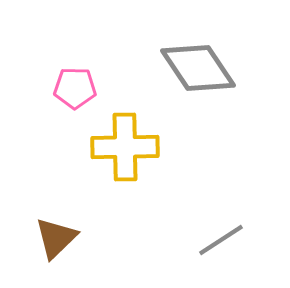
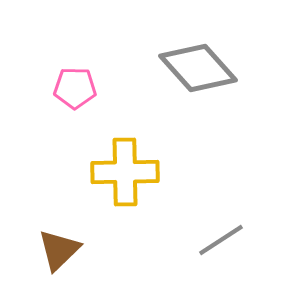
gray diamond: rotated 8 degrees counterclockwise
yellow cross: moved 25 px down
brown triangle: moved 3 px right, 12 px down
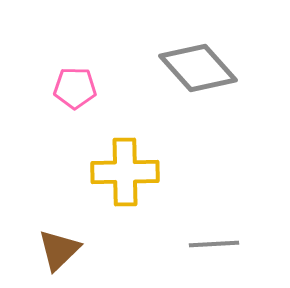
gray line: moved 7 px left, 4 px down; rotated 30 degrees clockwise
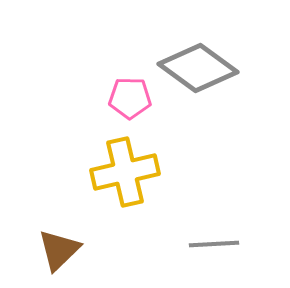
gray diamond: rotated 12 degrees counterclockwise
pink pentagon: moved 55 px right, 10 px down
yellow cross: rotated 12 degrees counterclockwise
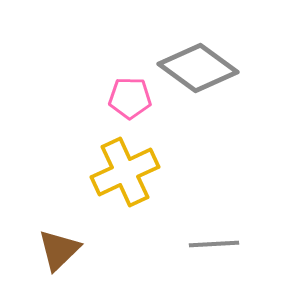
yellow cross: rotated 12 degrees counterclockwise
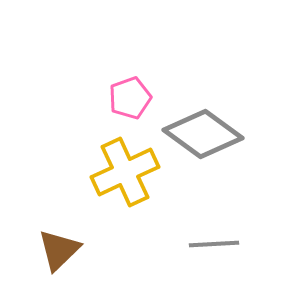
gray diamond: moved 5 px right, 66 px down
pink pentagon: rotated 21 degrees counterclockwise
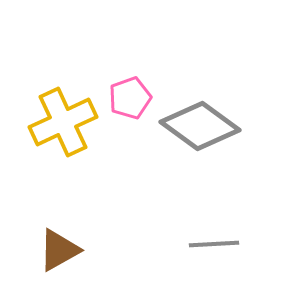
gray diamond: moved 3 px left, 8 px up
yellow cross: moved 62 px left, 50 px up
brown triangle: rotated 15 degrees clockwise
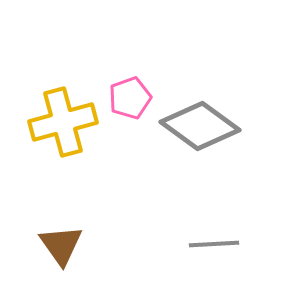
yellow cross: rotated 10 degrees clockwise
brown triangle: moved 2 px right, 5 px up; rotated 36 degrees counterclockwise
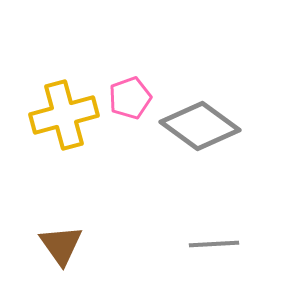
yellow cross: moved 1 px right, 7 px up
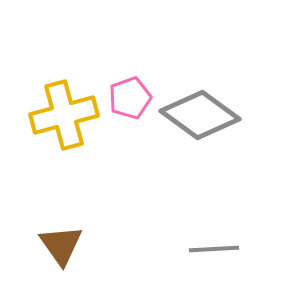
gray diamond: moved 11 px up
gray line: moved 5 px down
